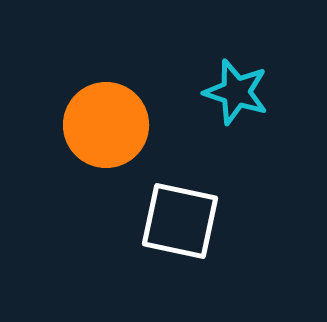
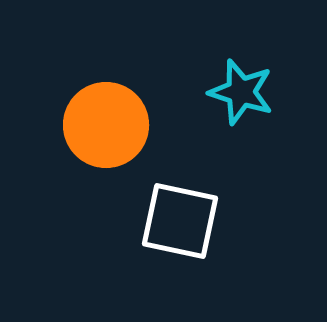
cyan star: moved 5 px right
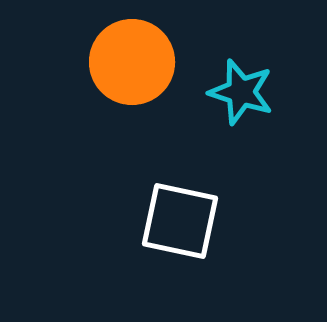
orange circle: moved 26 px right, 63 px up
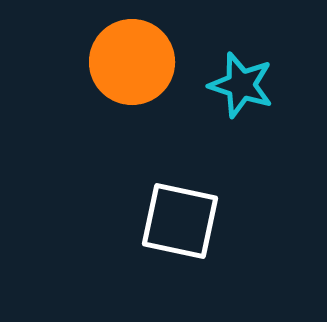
cyan star: moved 7 px up
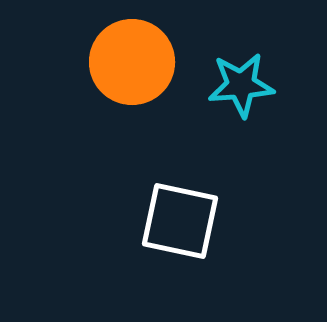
cyan star: rotated 22 degrees counterclockwise
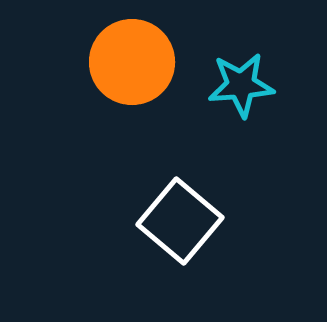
white square: rotated 28 degrees clockwise
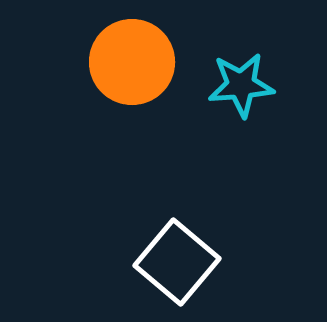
white square: moved 3 px left, 41 px down
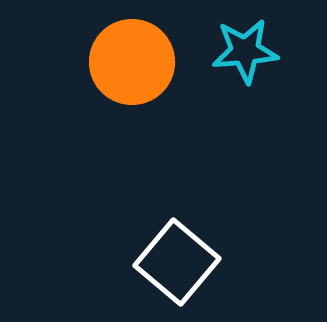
cyan star: moved 4 px right, 34 px up
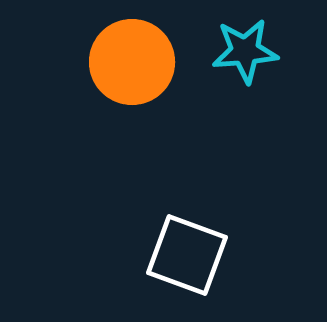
white square: moved 10 px right, 7 px up; rotated 20 degrees counterclockwise
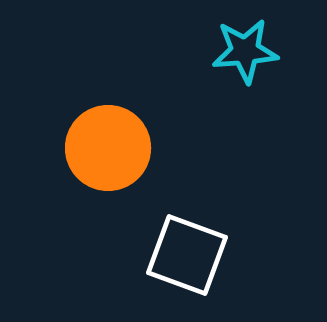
orange circle: moved 24 px left, 86 px down
